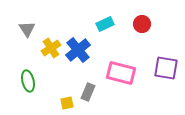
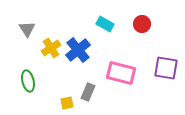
cyan rectangle: rotated 54 degrees clockwise
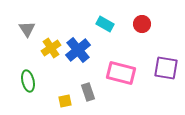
gray rectangle: rotated 42 degrees counterclockwise
yellow square: moved 2 px left, 2 px up
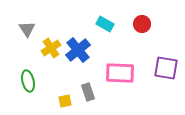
pink rectangle: moved 1 px left; rotated 12 degrees counterclockwise
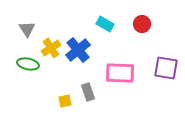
green ellipse: moved 17 px up; rotated 65 degrees counterclockwise
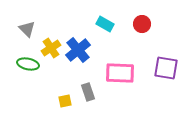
gray triangle: rotated 12 degrees counterclockwise
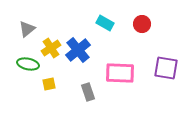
cyan rectangle: moved 1 px up
gray triangle: rotated 36 degrees clockwise
yellow square: moved 16 px left, 17 px up
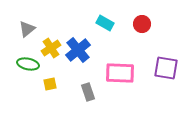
yellow square: moved 1 px right
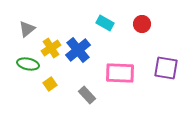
yellow square: rotated 24 degrees counterclockwise
gray rectangle: moved 1 px left, 3 px down; rotated 24 degrees counterclockwise
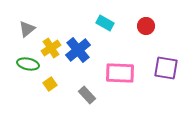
red circle: moved 4 px right, 2 px down
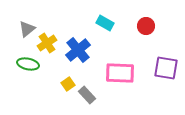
yellow cross: moved 4 px left, 5 px up
yellow square: moved 18 px right
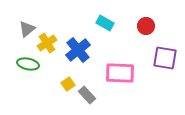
purple square: moved 1 px left, 10 px up
